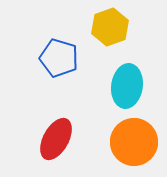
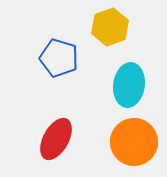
cyan ellipse: moved 2 px right, 1 px up
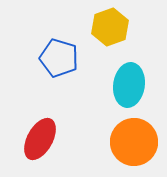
red ellipse: moved 16 px left
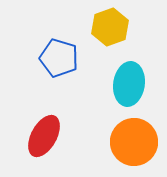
cyan ellipse: moved 1 px up
red ellipse: moved 4 px right, 3 px up
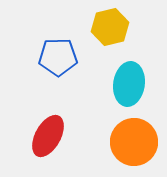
yellow hexagon: rotated 6 degrees clockwise
blue pentagon: moved 1 px left, 1 px up; rotated 18 degrees counterclockwise
red ellipse: moved 4 px right
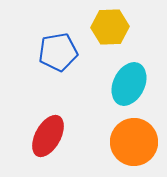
yellow hexagon: rotated 12 degrees clockwise
blue pentagon: moved 5 px up; rotated 9 degrees counterclockwise
cyan ellipse: rotated 18 degrees clockwise
